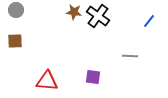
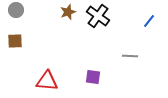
brown star: moved 6 px left; rotated 28 degrees counterclockwise
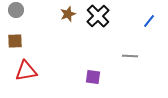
brown star: moved 2 px down
black cross: rotated 10 degrees clockwise
red triangle: moved 21 px left, 10 px up; rotated 15 degrees counterclockwise
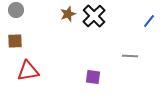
black cross: moved 4 px left
red triangle: moved 2 px right
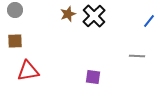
gray circle: moved 1 px left
gray line: moved 7 px right
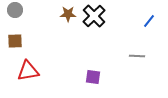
brown star: rotated 21 degrees clockwise
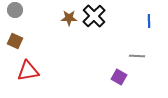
brown star: moved 1 px right, 4 px down
blue line: rotated 40 degrees counterclockwise
brown square: rotated 28 degrees clockwise
purple square: moved 26 px right; rotated 21 degrees clockwise
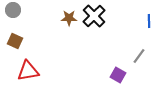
gray circle: moved 2 px left
gray line: moved 2 px right; rotated 56 degrees counterclockwise
purple square: moved 1 px left, 2 px up
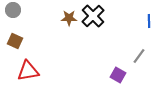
black cross: moved 1 px left
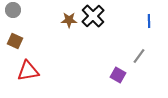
brown star: moved 2 px down
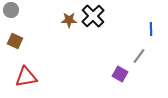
gray circle: moved 2 px left
blue line: moved 2 px right, 8 px down
red triangle: moved 2 px left, 6 px down
purple square: moved 2 px right, 1 px up
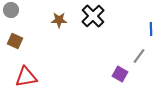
brown star: moved 10 px left
